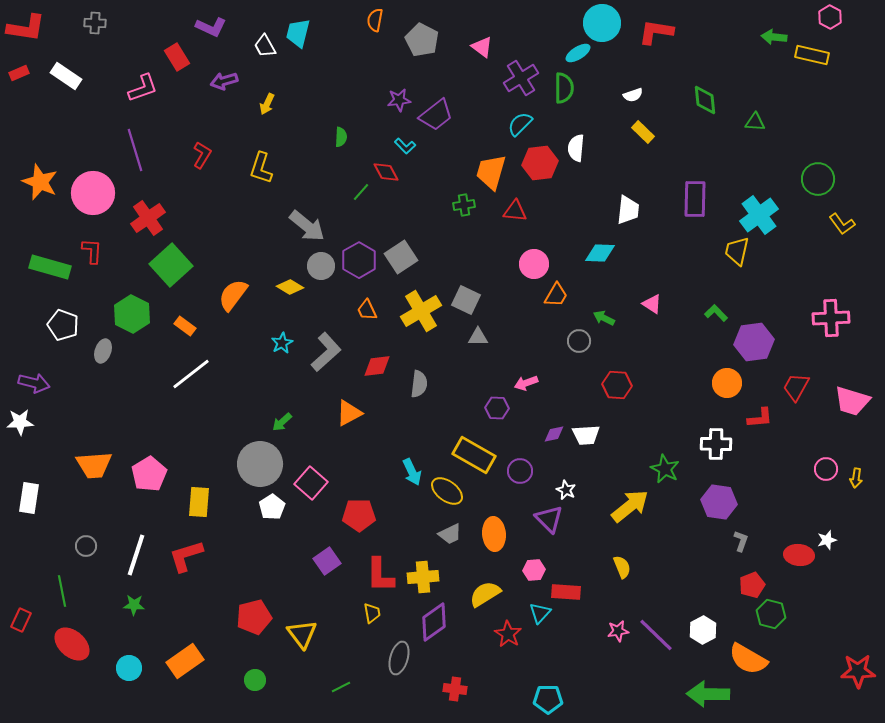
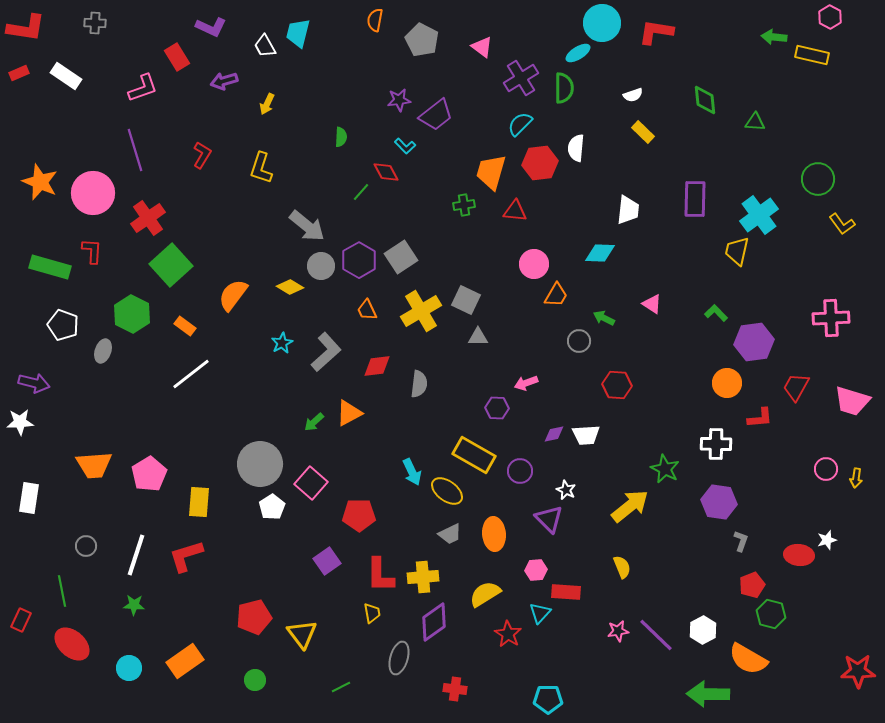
green arrow at (282, 422): moved 32 px right
pink hexagon at (534, 570): moved 2 px right
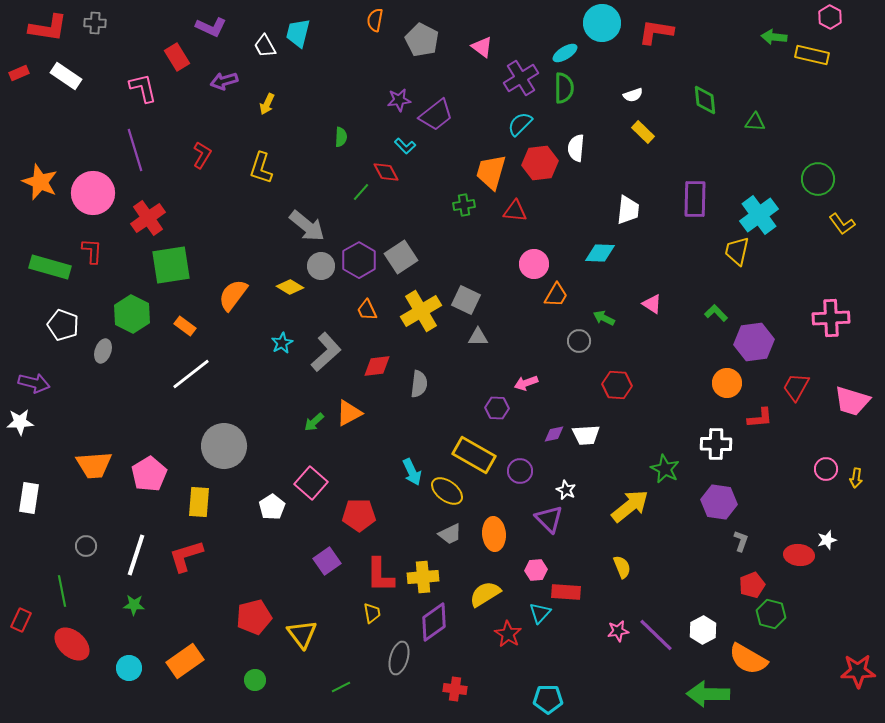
red L-shape at (26, 28): moved 22 px right
cyan ellipse at (578, 53): moved 13 px left
pink L-shape at (143, 88): rotated 84 degrees counterclockwise
green square at (171, 265): rotated 33 degrees clockwise
gray circle at (260, 464): moved 36 px left, 18 px up
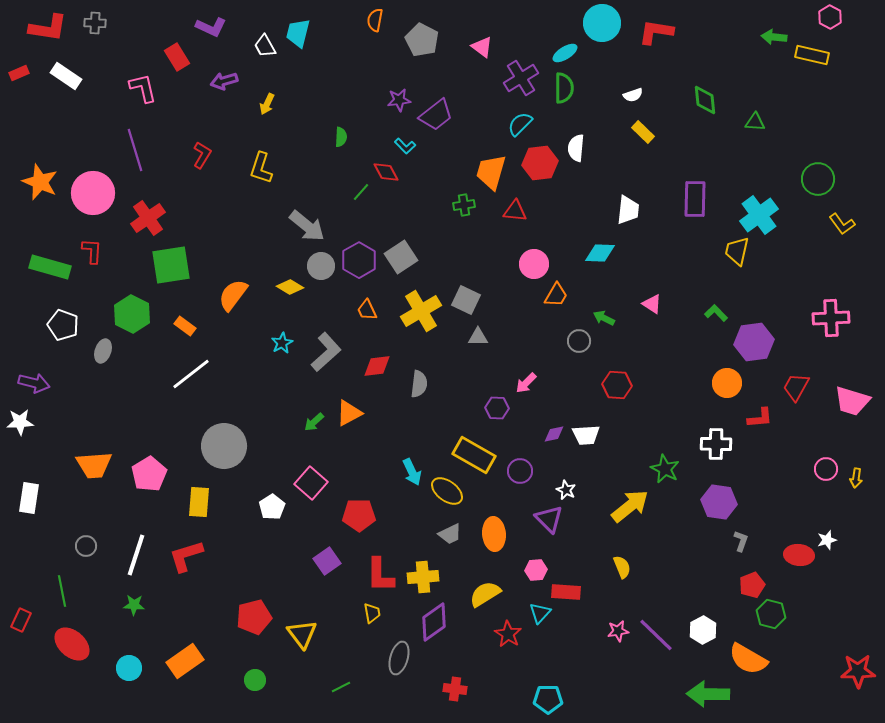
pink arrow at (526, 383): rotated 25 degrees counterclockwise
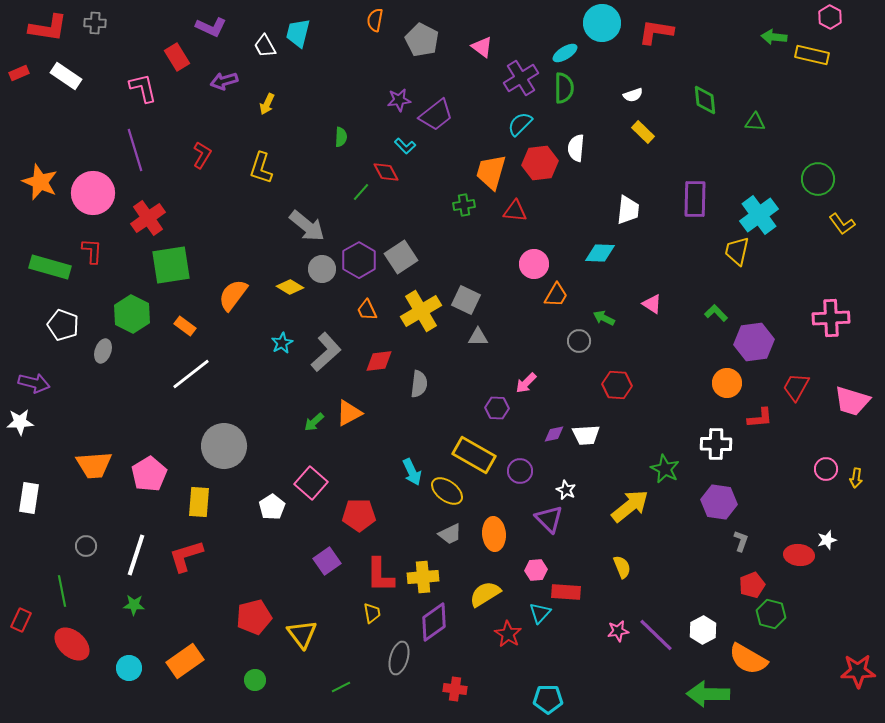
gray circle at (321, 266): moved 1 px right, 3 px down
red diamond at (377, 366): moved 2 px right, 5 px up
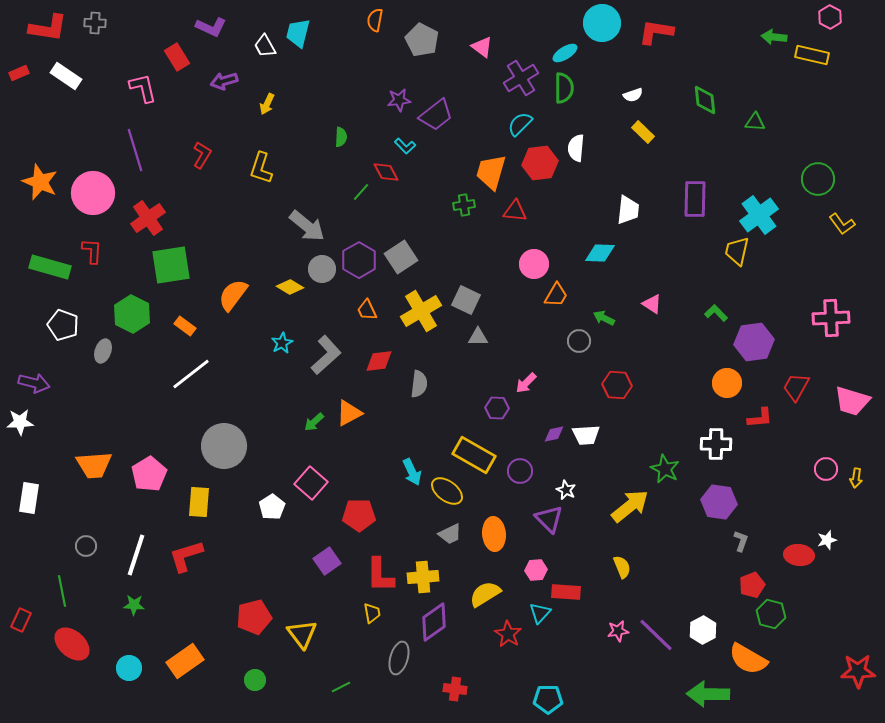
gray L-shape at (326, 352): moved 3 px down
